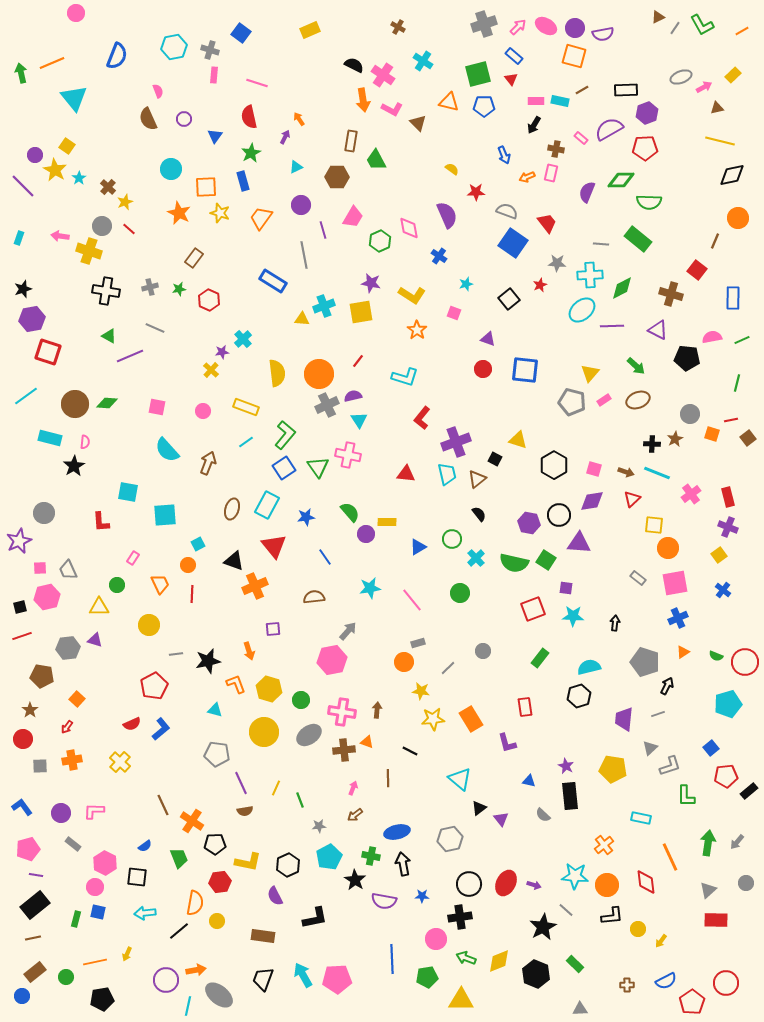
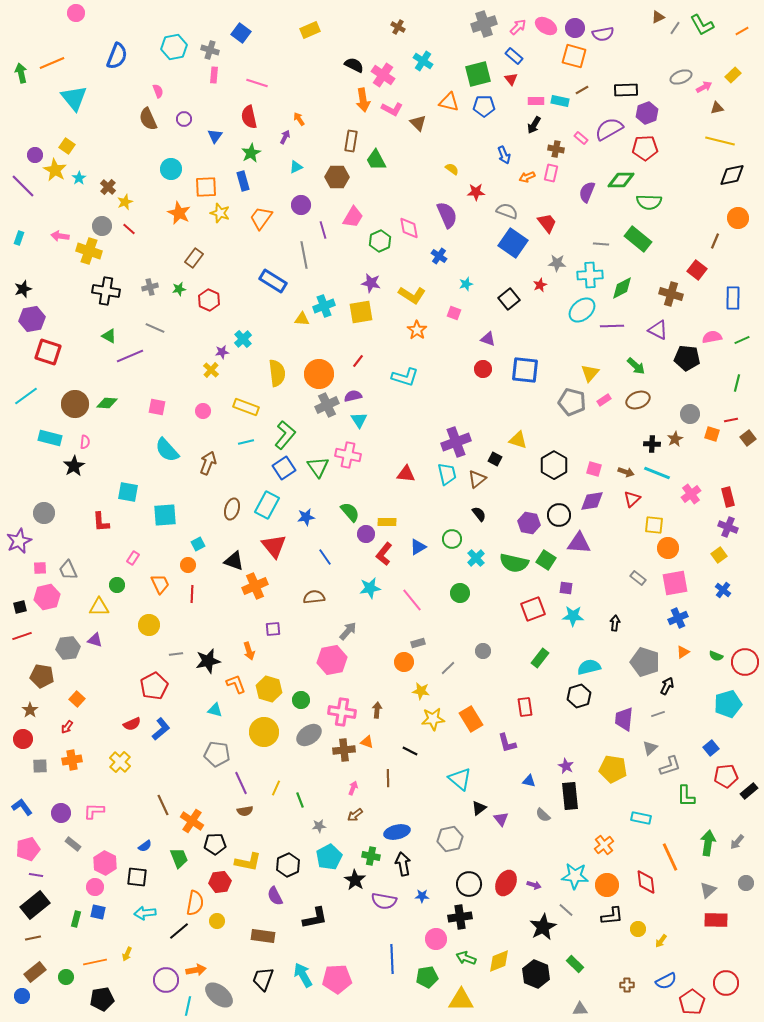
red L-shape at (422, 418): moved 38 px left, 136 px down
cyan line at (246, 442): rotated 21 degrees clockwise
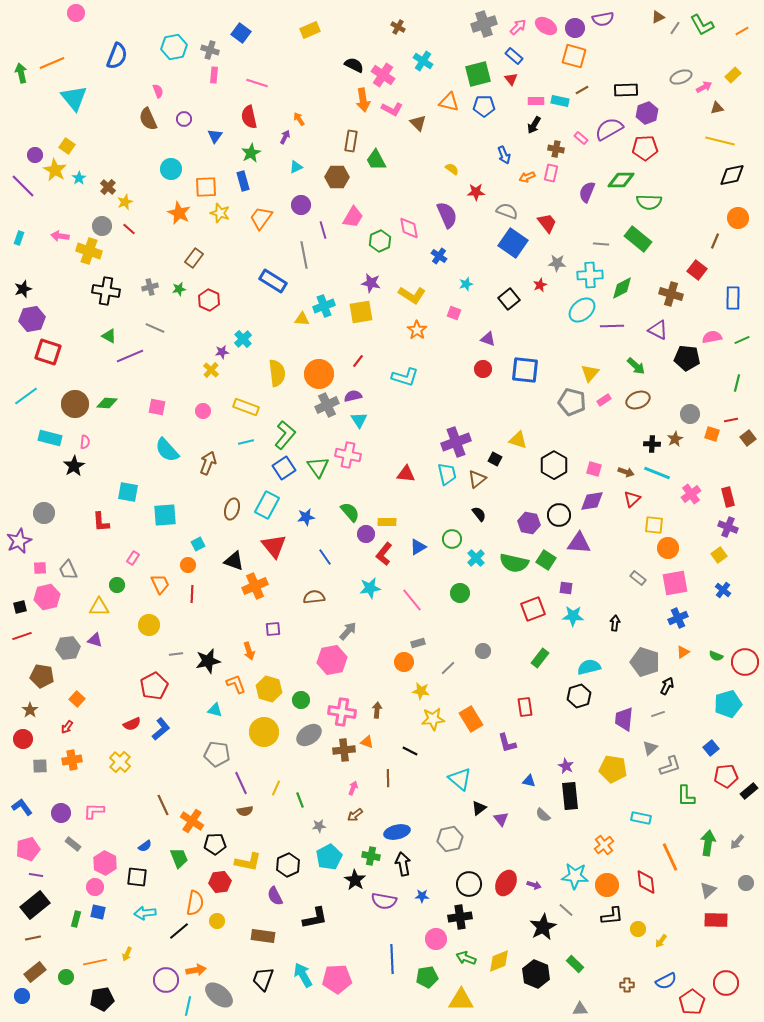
purple semicircle at (603, 34): moved 15 px up
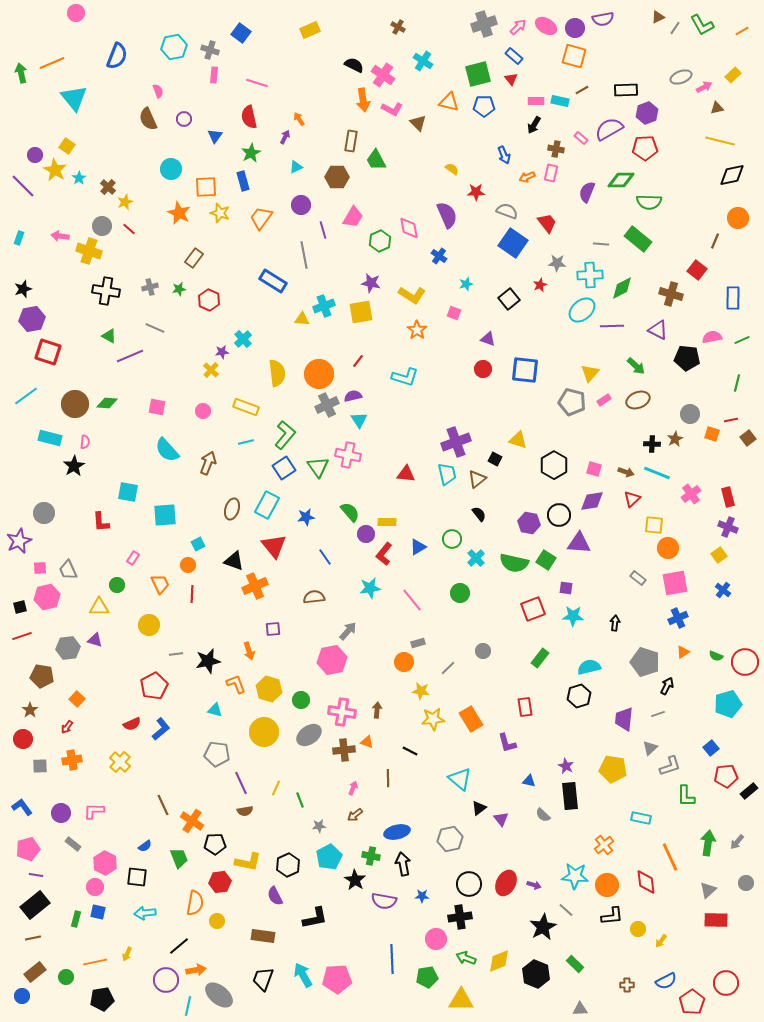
black line at (179, 931): moved 15 px down
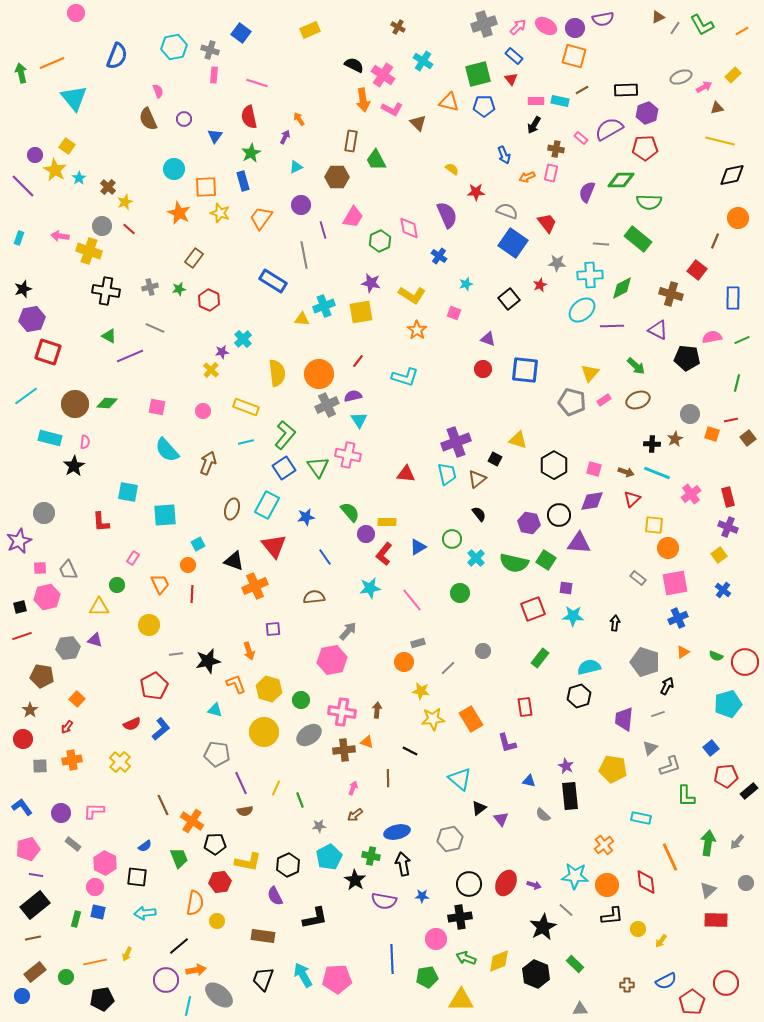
cyan circle at (171, 169): moved 3 px right
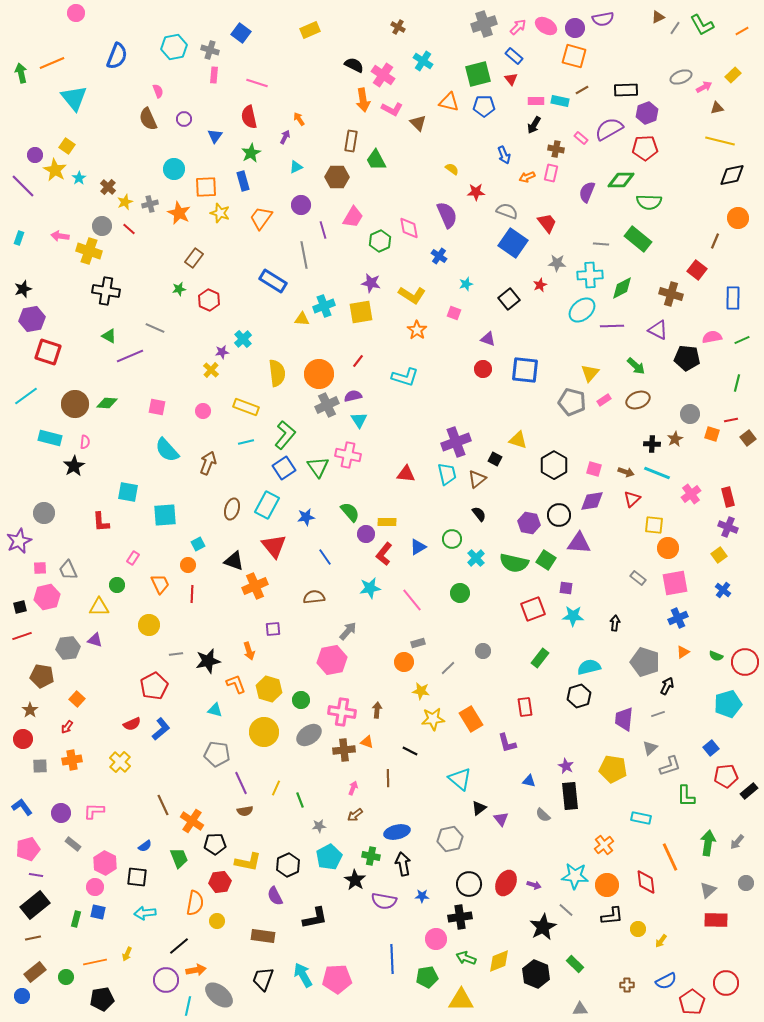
gray cross at (150, 287): moved 83 px up
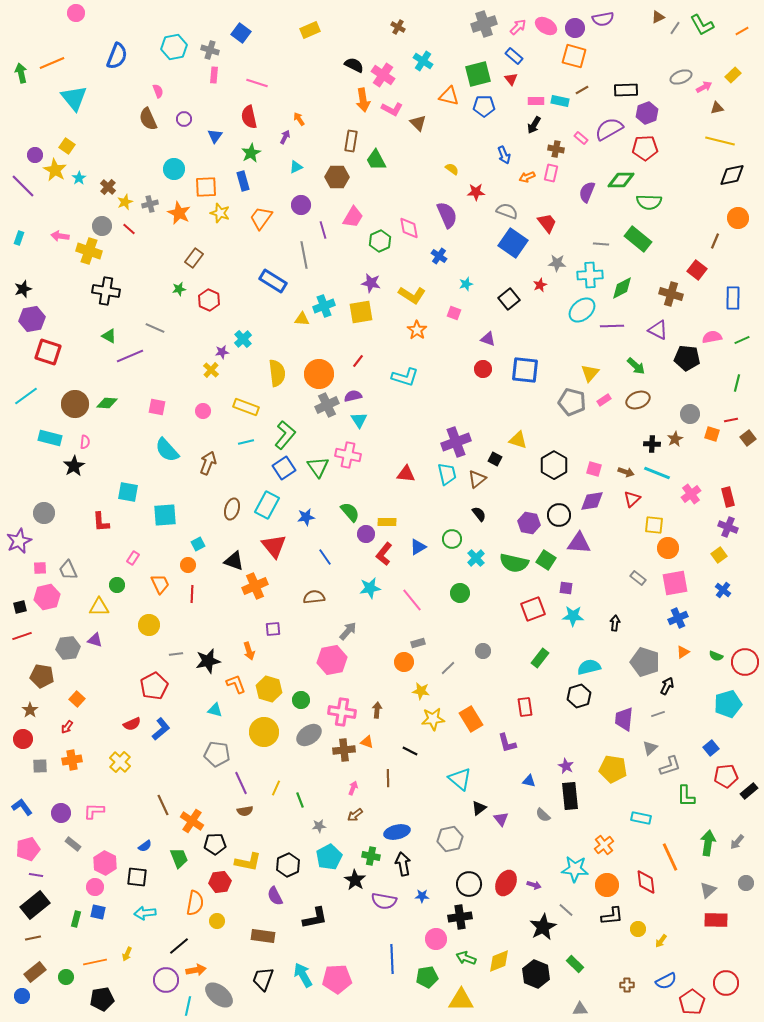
orange triangle at (449, 102): moved 6 px up
cyan star at (575, 876): moved 7 px up
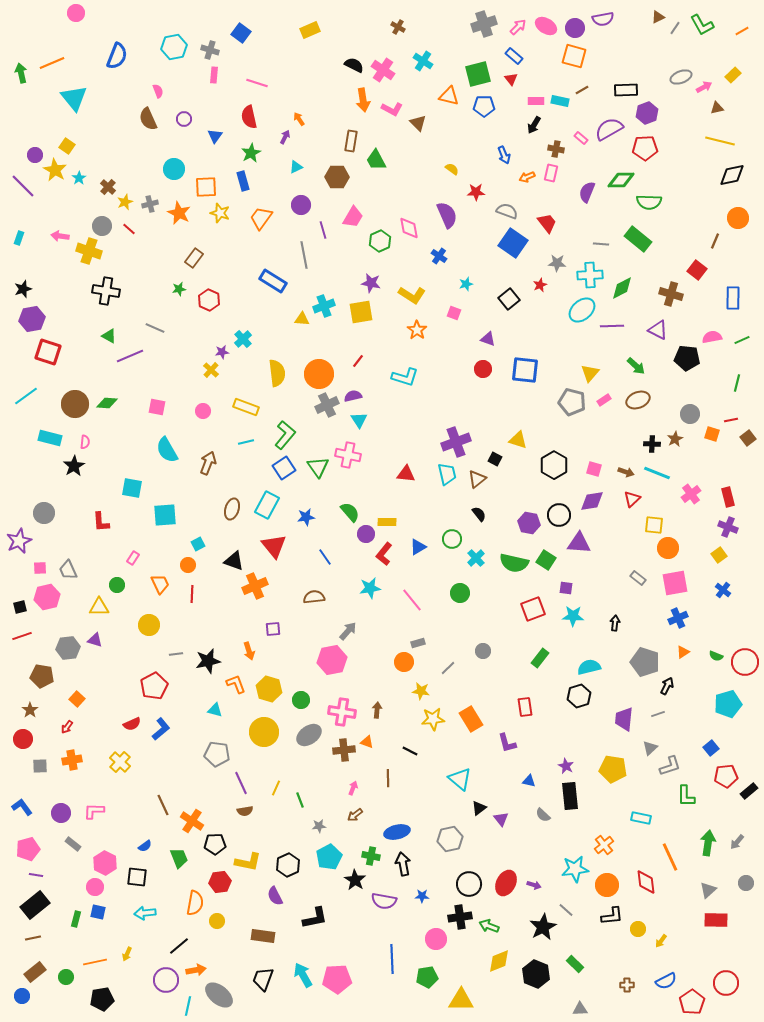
pink cross at (383, 75): moved 5 px up
cyan semicircle at (167, 450): rotated 12 degrees clockwise
cyan square at (128, 492): moved 4 px right, 4 px up
cyan star at (575, 869): rotated 12 degrees counterclockwise
green arrow at (466, 958): moved 23 px right, 32 px up
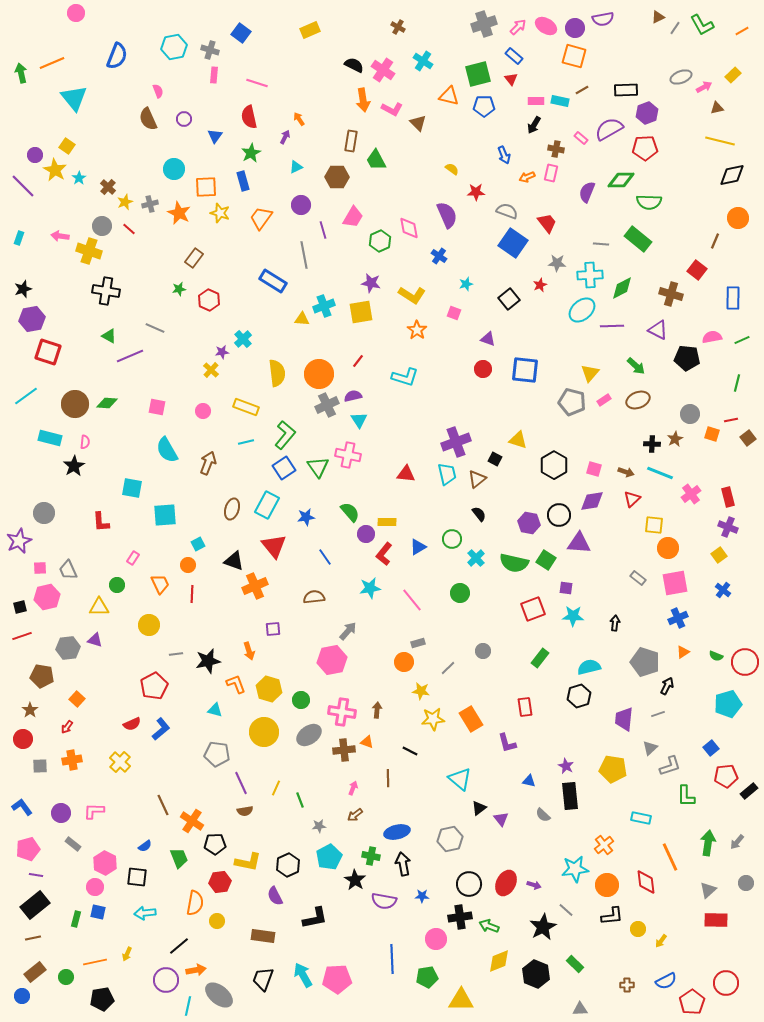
cyan line at (657, 473): moved 3 px right
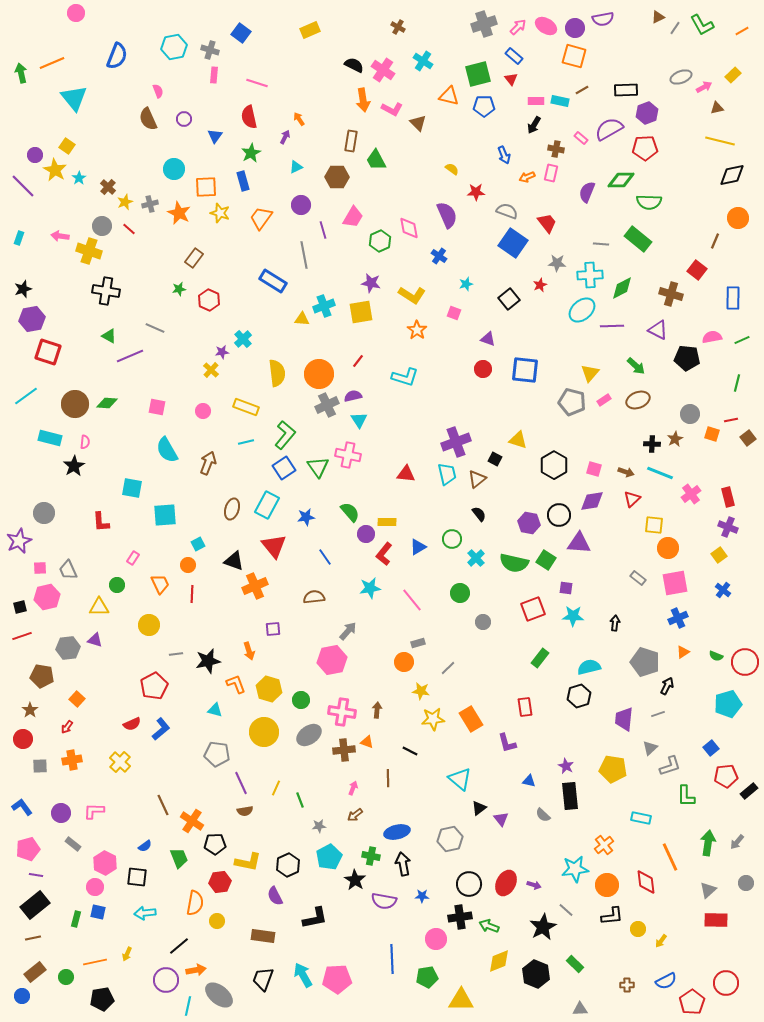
gray circle at (483, 651): moved 29 px up
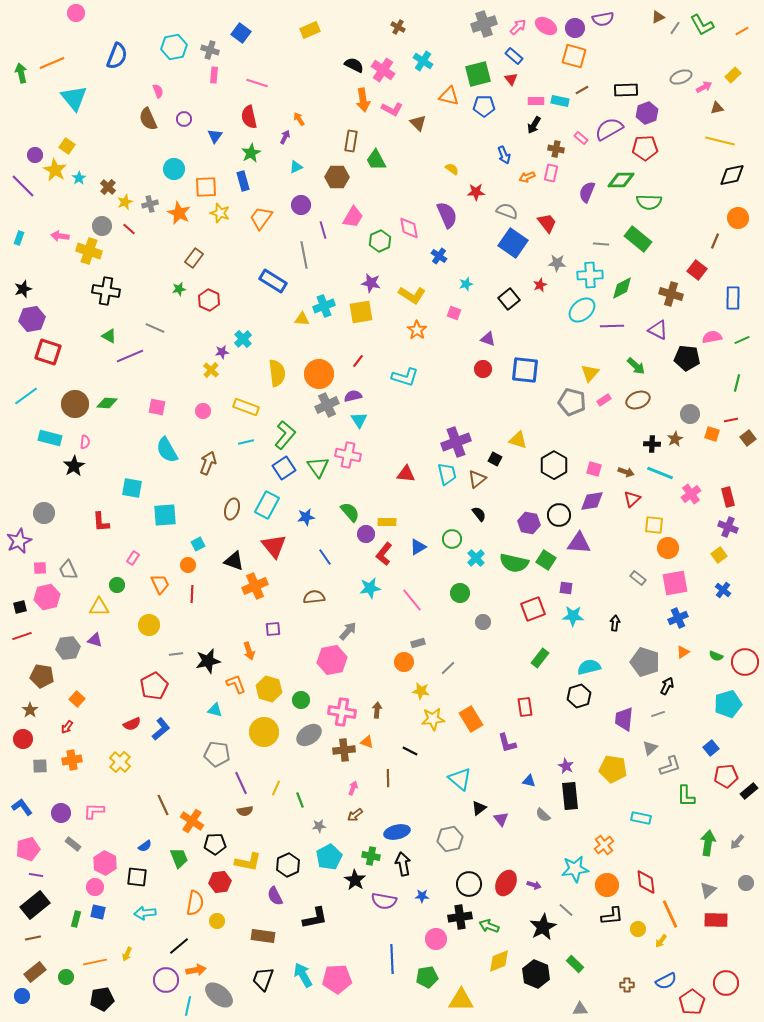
orange line at (670, 857): moved 57 px down
